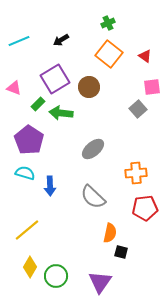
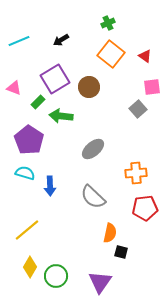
orange square: moved 2 px right
green rectangle: moved 2 px up
green arrow: moved 3 px down
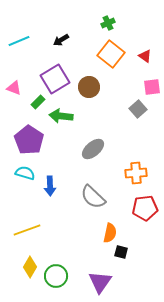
yellow line: rotated 20 degrees clockwise
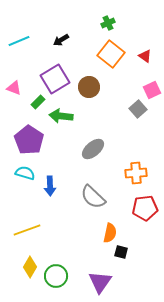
pink square: moved 3 px down; rotated 18 degrees counterclockwise
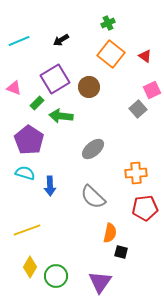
green rectangle: moved 1 px left, 1 px down
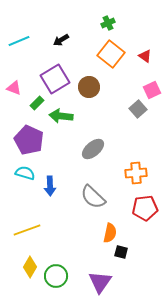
purple pentagon: rotated 8 degrees counterclockwise
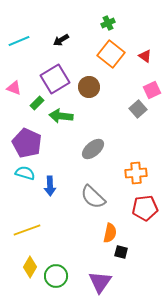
purple pentagon: moved 2 px left, 3 px down
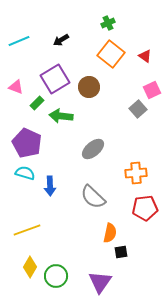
pink triangle: moved 2 px right, 1 px up
black square: rotated 24 degrees counterclockwise
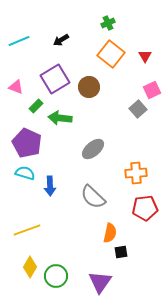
red triangle: rotated 24 degrees clockwise
green rectangle: moved 1 px left, 3 px down
green arrow: moved 1 px left, 2 px down
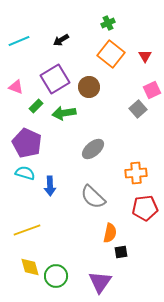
green arrow: moved 4 px right, 5 px up; rotated 15 degrees counterclockwise
yellow diamond: rotated 45 degrees counterclockwise
